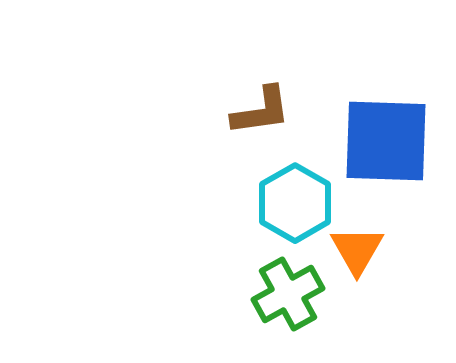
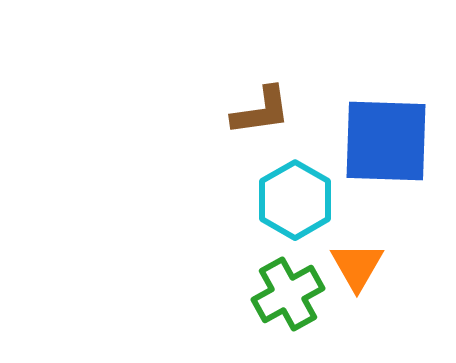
cyan hexagon: moved 3 px up
orange triangle: moved 16 px down
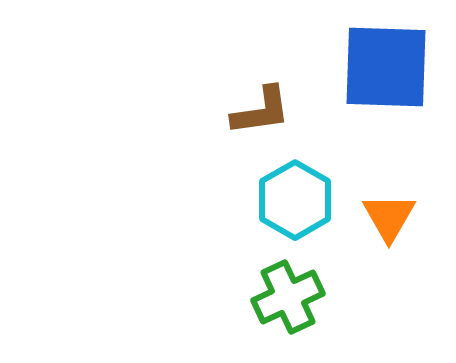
blue square: moved 74 px up
orange triangle: moved 32 px right, 49 px up
green cross: moved 3 px down; rotated 4 degrees clockwise
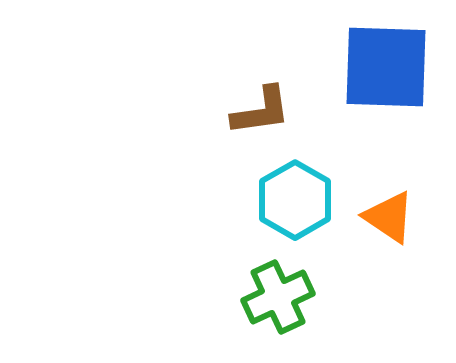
orange triangle: rotated 26 degrees counterclockwise
green cross: moved 10 px left
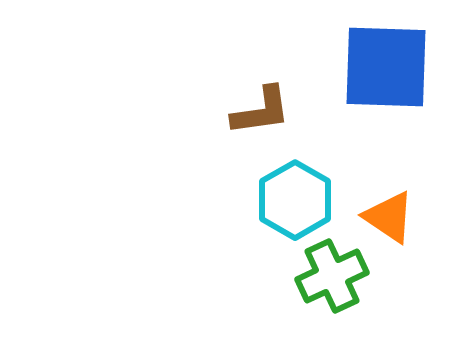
green cross: moved 54 px right, 21 px up
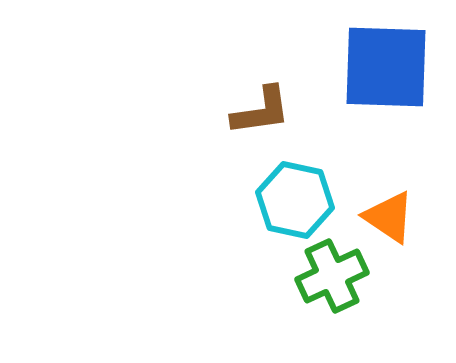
cyan hexagon: rotated 18 degrees counterclockwise
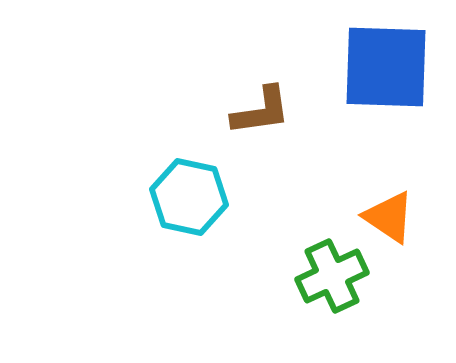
cyan hexagon: moved 106 px left, 3 px up
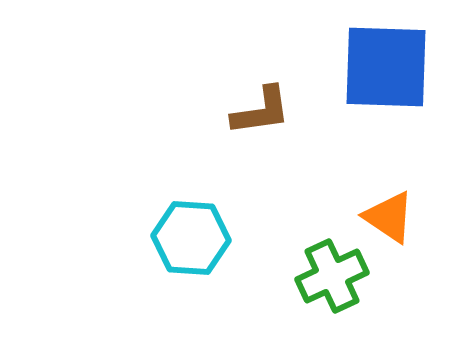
cyan hexagon: moved 2 px right, 41 px down; rotated 8 degrees counterclockwise
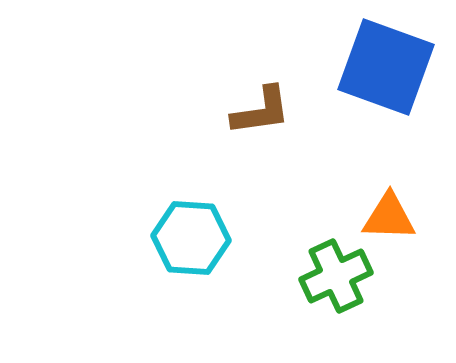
blue square: rotated 18 degrees clockwise
orange triangle: rotated 32 degrees counterclockwise
green cross: moved 4 px right
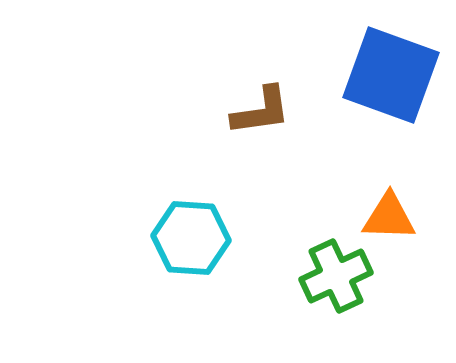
blue square: moved 5 px right, 8 px down
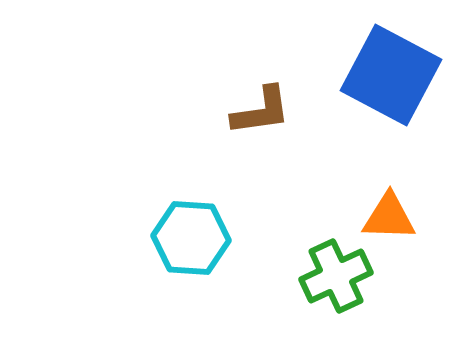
blue square: rotated 8 degrees clockwise
